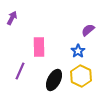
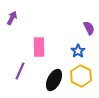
purple semicircle: moved 1 px right, 2 px up; rotated 104 degrees clockwise
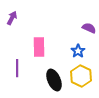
purple semicircle: rotated 40 degrees counterclockwise
purple line: moved 3 px left, 3 px up; rotated 24 degrees counterclockwise
black ellipse: rotated 50 degrees counterclockwise
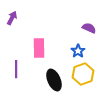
pink rectangle: moved 1 px down
purple line: moved 1 px left, 1 px down
yellow hexagon: moved 2 px right, 2 px up; rotated 15 degrees clockwise
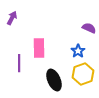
purple line: moved 3 px right, 6 px up
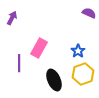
purple semicircle: moved 15 px up
pink rectangle: rotated 30 degrees clockwise
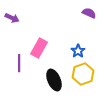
purple arrow: rotated 88 degrees clockwise
